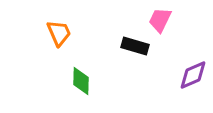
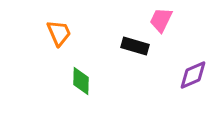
pink trapezoid: moved 1 px right
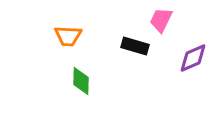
orange trapezoid: moved 9 px right, 3 px down; rotated 116 degrees clockwise
purple diamond: moved 17 px up
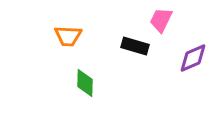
green diamond: moved 4 px right, 2 px down
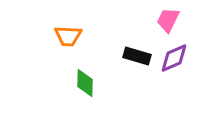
pink trapezoid: moved 7 px right
black rectangle: moved 2 px right, 10 px down
purple diamond: moved 19 px left
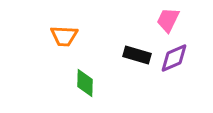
orange trapezoid: moved 4 px left
black rectangle: moved 1 px up
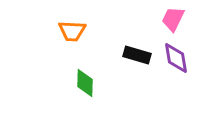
pink trapezoid: moved 5 px right, 1 px up
orange trapezoid: moved 8 px right, 5 px up
purple diamond: moved 2 px right; rotated 76 degrees counterclockwise
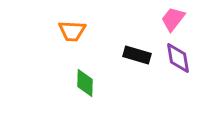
pink trapezoid: rotated 12 degrees clockwise
purple diamond: moved 2 px right
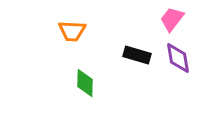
pink trapezoid: moved 1 px left
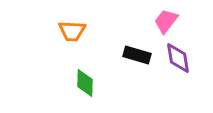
pink trapezoid: moved 6 px left, 2 px down
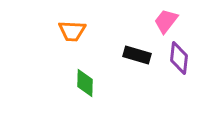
purple diamond: moved 1 px right; rotated 16 degrees clockwise
